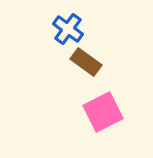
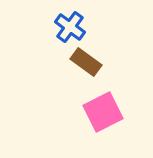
blue cross: moved 2 px right, 2 px up
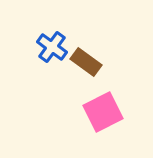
blue cross: moved 18 px left, 20 px down
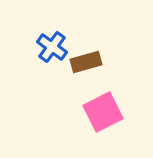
brown rectangle: rotated 52 degrees counterclockwise
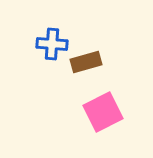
blue cross: moved 3 px up; rotated 32 degrees counterclockwise
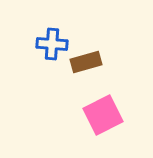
pink square: moved 3 px down
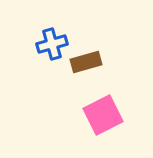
blue cross: rotated 20 degrees counterclockwise
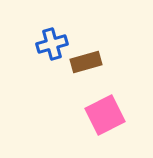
pink square: moved 2 px right
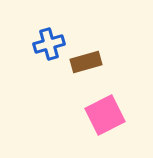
blue cross: moved 3 px left
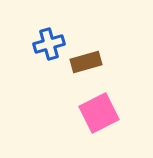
pink square: moved 6 px left, 2 px up
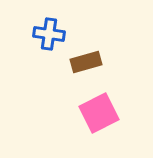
blue cross: moved 10 px up; rotated 24 degrees clockwise
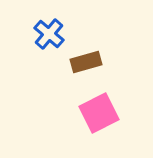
blue cross: rotated 32 degrees clockwise
